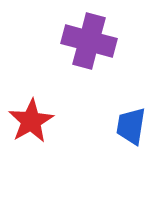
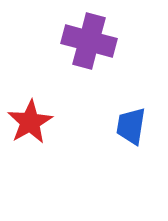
red star: moved 1 px left, 1 px down
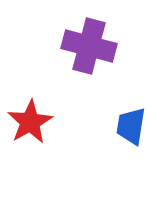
purple cross: moved 5 px down
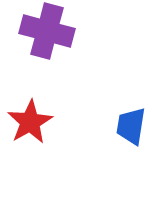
purple cross: moved 42 px left, 15 px up
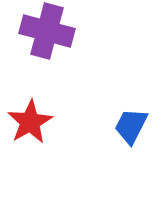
blue trapezoid: rotated 18 degrees clockwise
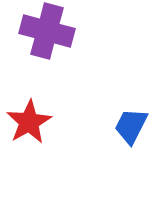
red star: moved 1 px left
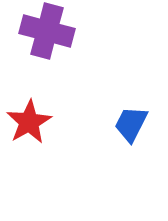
blue trapezoid: moved 2 px up
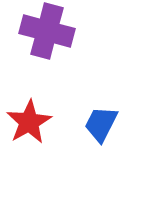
blue trapezoid: moved 30 px left
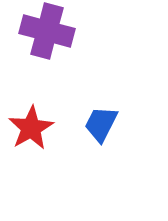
red star: moved 2 px right, 6 px down
